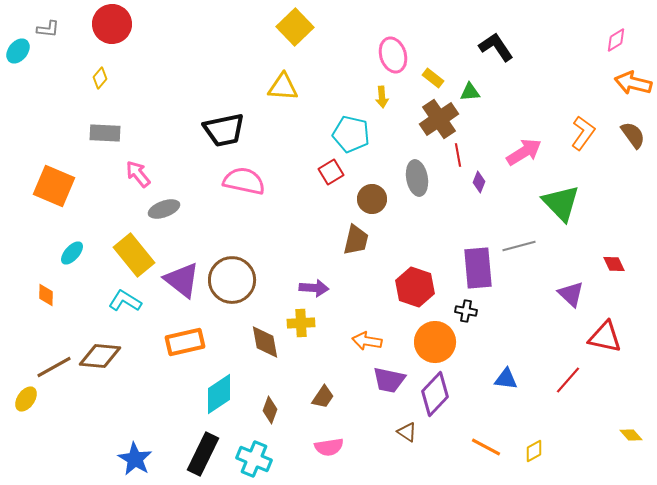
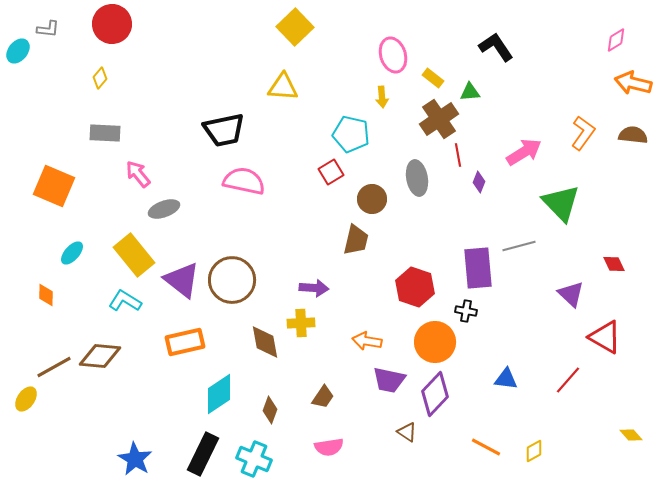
brown semicircle at (633, 135): rotated 48 degrees counterclockwise
red triangle at (605, 337): rotated 18 degrees clockwise
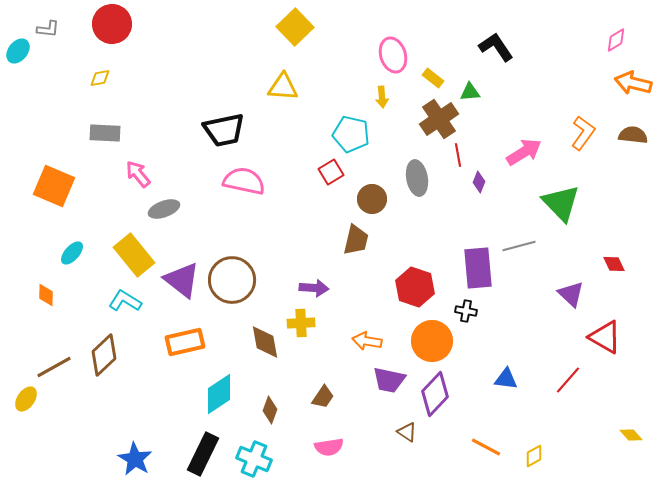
yellow diamond at (100, 78): rotated 40 degrees clockwise
orange circle at (435, 342): moved 3 px left, 1 px up
brown diamond at (100, 356): moved 4 px right, 1 px up; rotated 48 degrees counterclockwise
yellow diamond at (534, 451): moved 5 px down
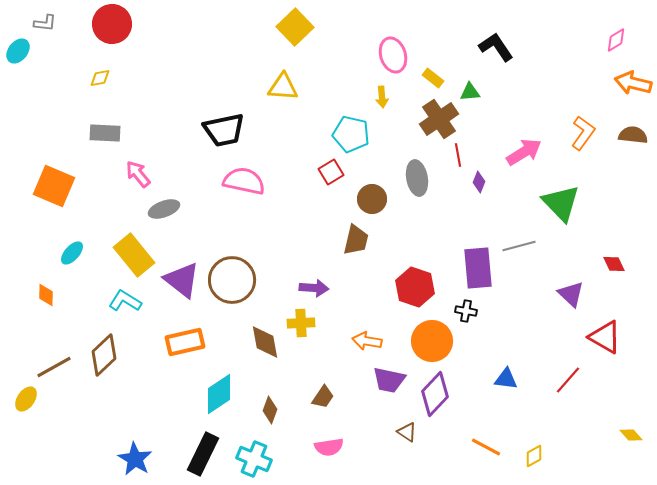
gray L-shape at (48, 29): moved 3 px left, 6 px up
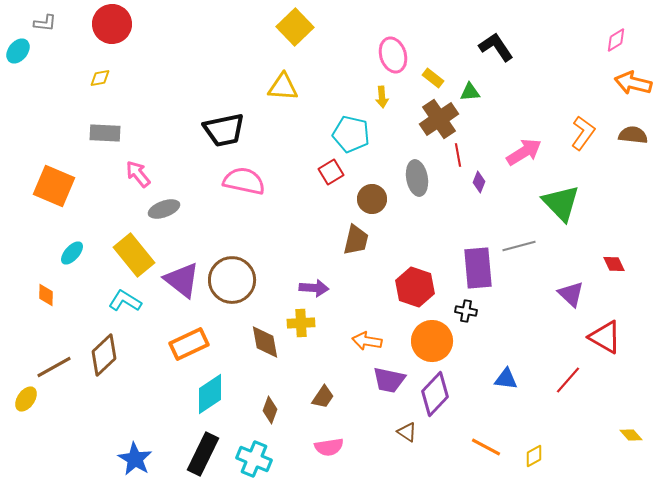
orange rectangle at (185, 342): moved 4 px right, 2 px down; rotated 12 degrees counterclockwise
cyan diamond at (219, 394): moved 9 px left
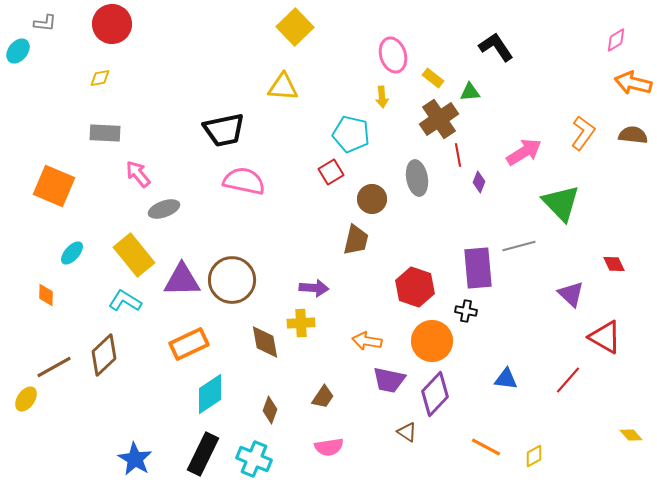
purple triangle at (182, 280): rotated 39 degrees counterclockwise
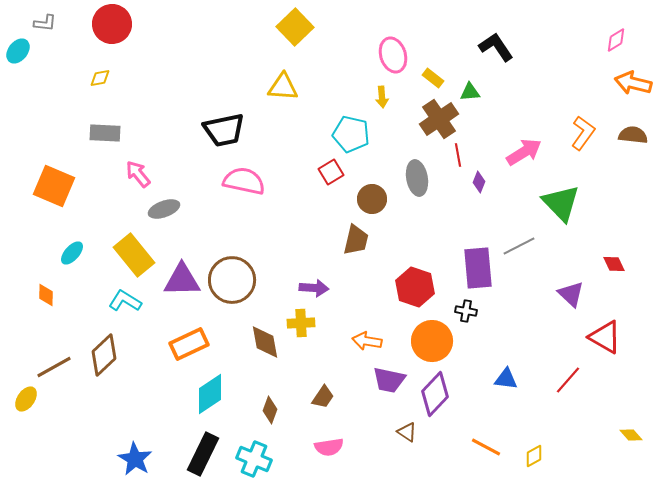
gray line at (519, 246): rotated 12 degrees counterclockwise
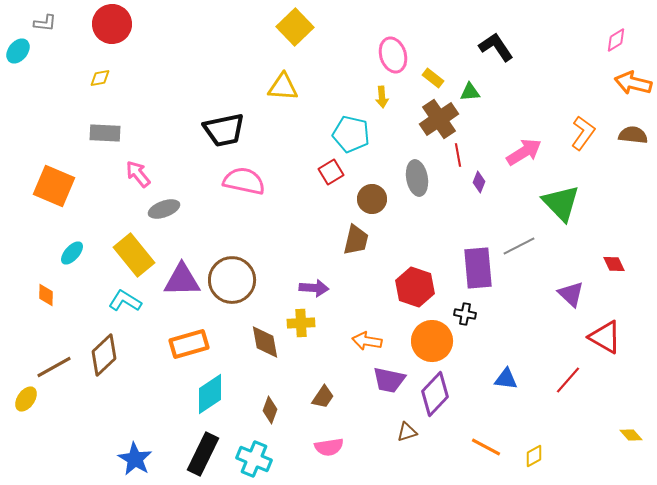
black cross at (466, 311): moved 1 px left, 3 px down
orange rectangle at (189, 344): rotated 9 degrees clockwise
brown triangle at (407, 432): rotated 50 degrees counterclockwise
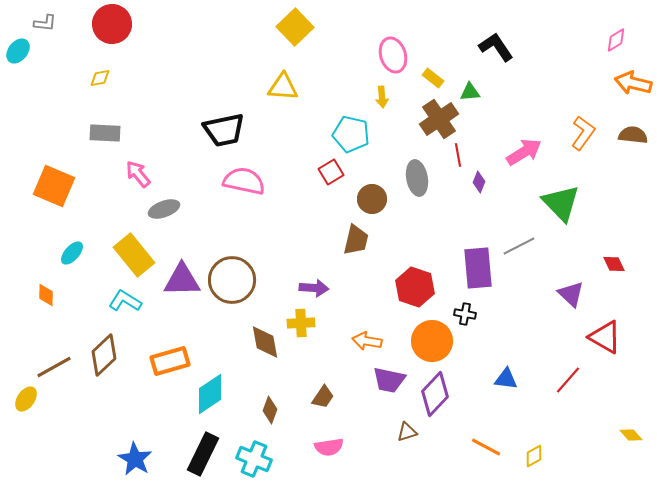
orange rectangle at (189, 344): moved 19 px left, 17 px down
